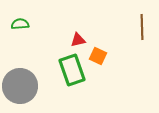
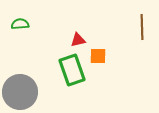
orange square: rotated 24 degrees counterclockwise
gray circle: moved 6 px down
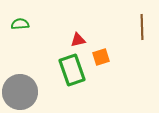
orange square: moved 3 px right, 1 px down; rotated 18 degrees counterclockwise
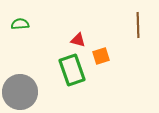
brown line: moved 4 px left, 2 px up
red triangle: rotated 28 degrees clockwise
orange square: moved 1 px up
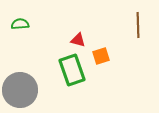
gray circle: moved 2 px up
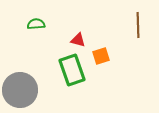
green semicircle: moved 16 px right
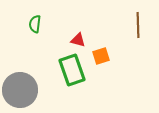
green semicircle: moved 1 px left; rotated 78 degrees counterclockwise
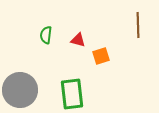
green semicircle: moved 11 px right, 11 px down
green rectangle: moved 24 px down; rotated 12 degrees clockwise
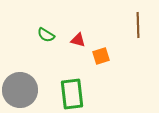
green semicircle: rotated 66 degrees counterclockwise
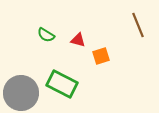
brown line: rotated 20 degrees counterclockwise
gray circle: moved 1 px right, 3 px down
green rectangle: moved 10 px left, 10 px up; rotated 56 degrees counterclockwise
